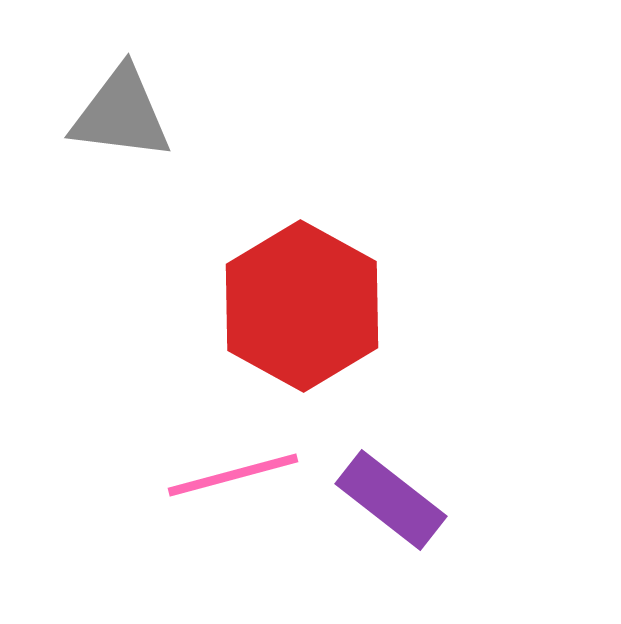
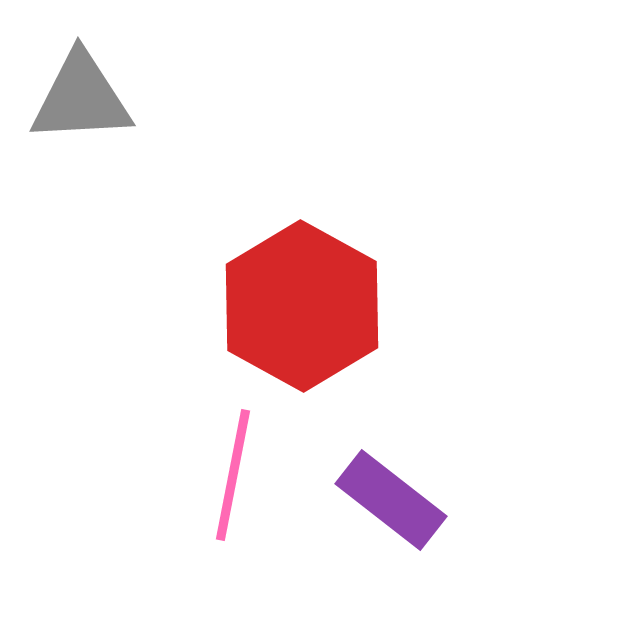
gray triangle: moved 40 px left, 16 px up; rotated 10 degrees counterclockwise
pink line: rotated 64 degrees counterclockwise
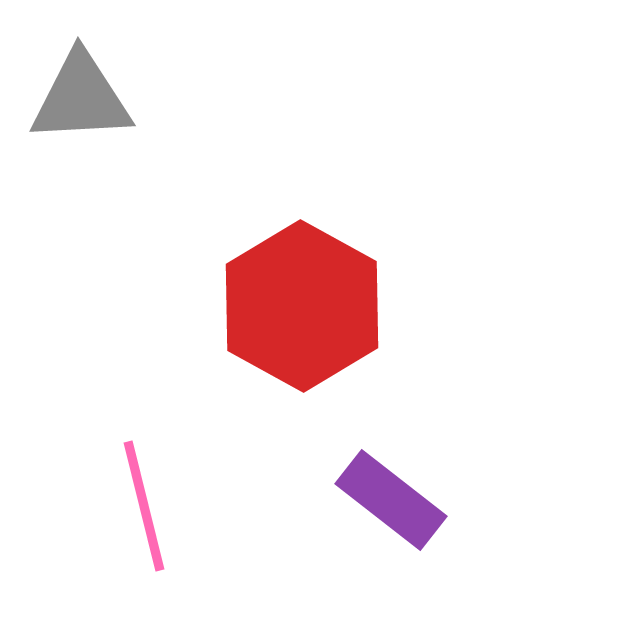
pink line: moved 89 px left, 31 px down; rotated 25 degrees counterclockwise
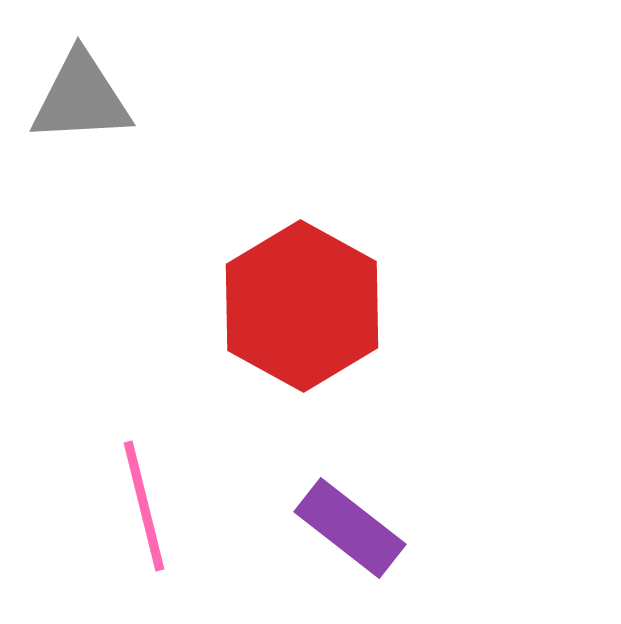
purple rectangle: moved 41 px left, 28 px down
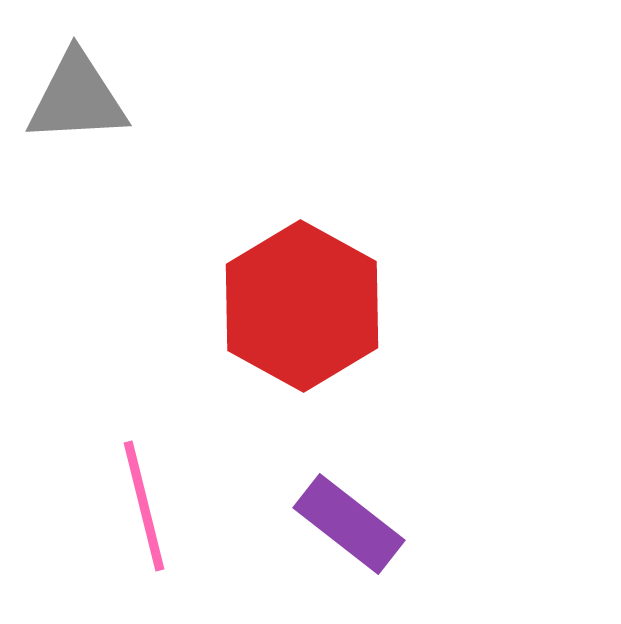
gray triangle: moved 4 px left
purple rectangle: moved 1 px left, 4 px up
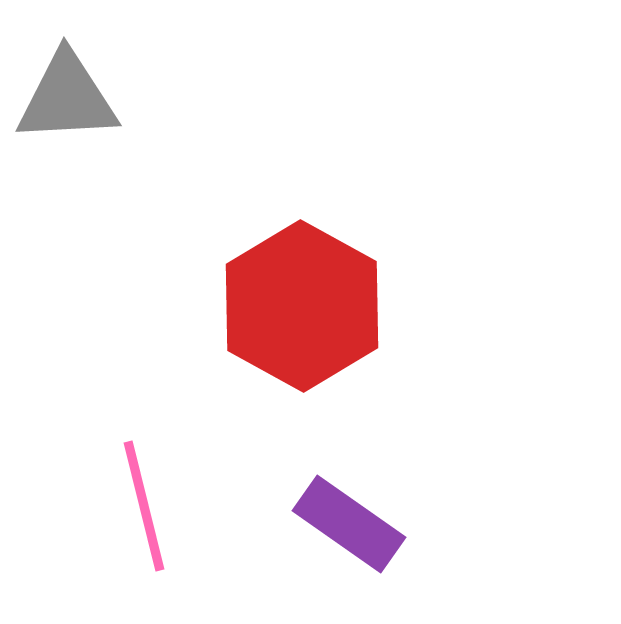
gray triangle: moved 10 px left
purple rectangle: rotated 3 degrees counterclockwise
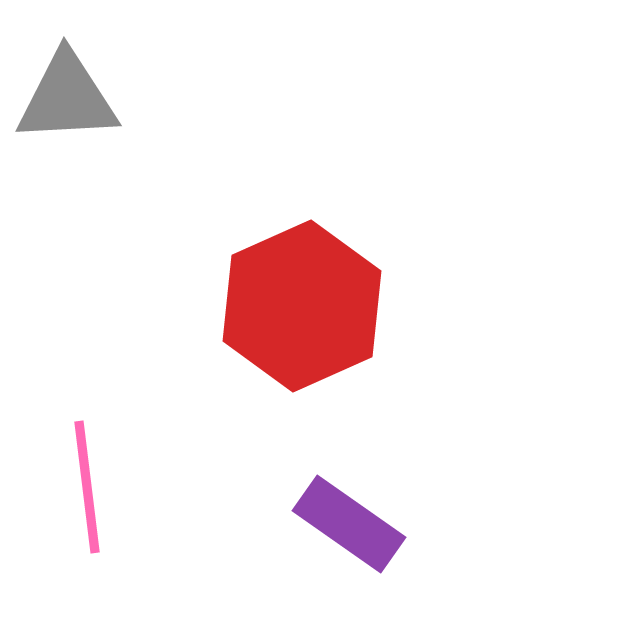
red hexagon: rotated 7 degrees clockwise
pink line: moved 57 px left, 19 px up; rotated 7 degrees clockwise
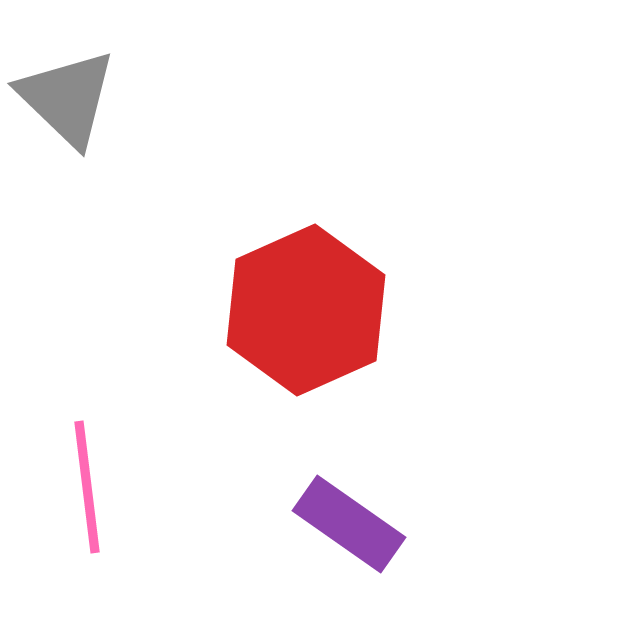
gray triangle: rotated 47 degrees clockwise
red hexagon: moved 4 px right, 4 px down
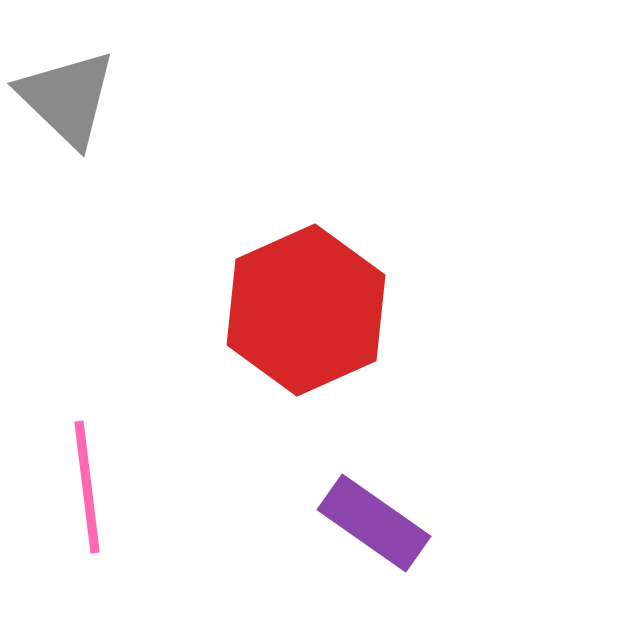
purple rectangle: moved 25 px right, 1 px up
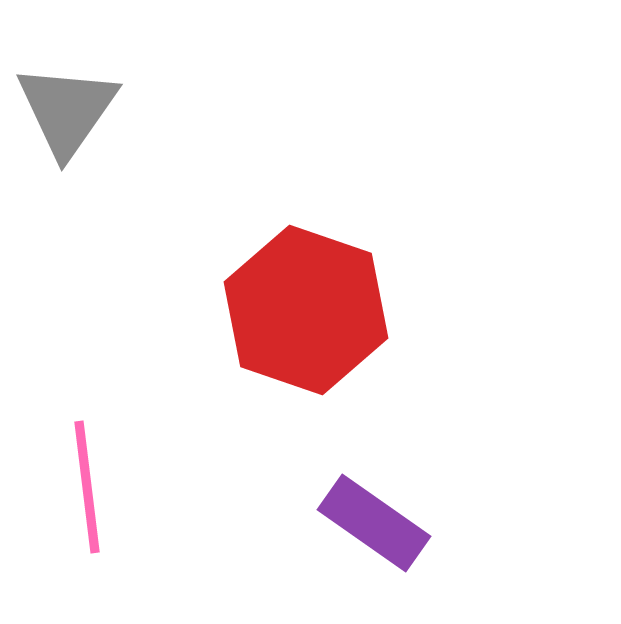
gray triangle: moved 12 px down; rotated 21 degrees clockwise
red hexagon: rotated 17 degrees counterclockwise
